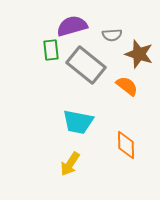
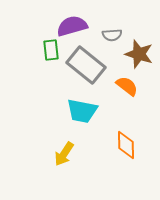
cyan trapezoid: moved 4 px right, 11 px up
yellow arrow: moved 6 px left, 10 px up
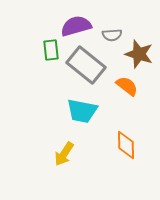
purple semicircle: moved 4 px right
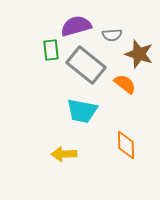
orange semicircle: moved 2 px left, 2 px up
yellow arrow: rotated 55 degrees clockwise
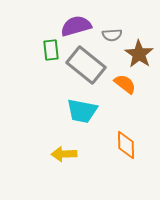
brown star: rotated 16 degrees clockwise
